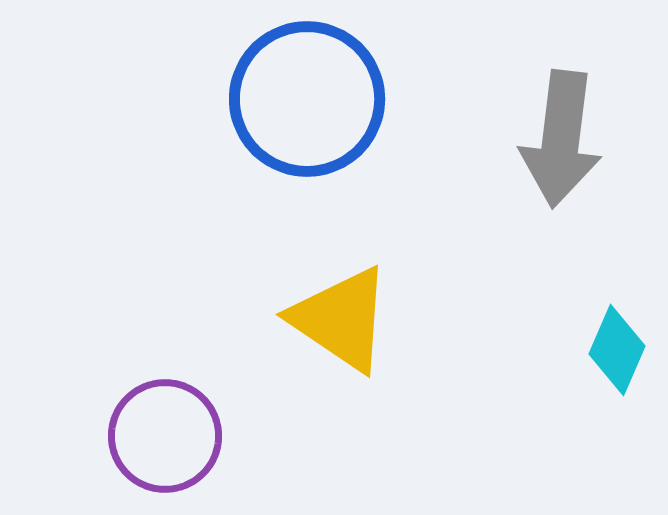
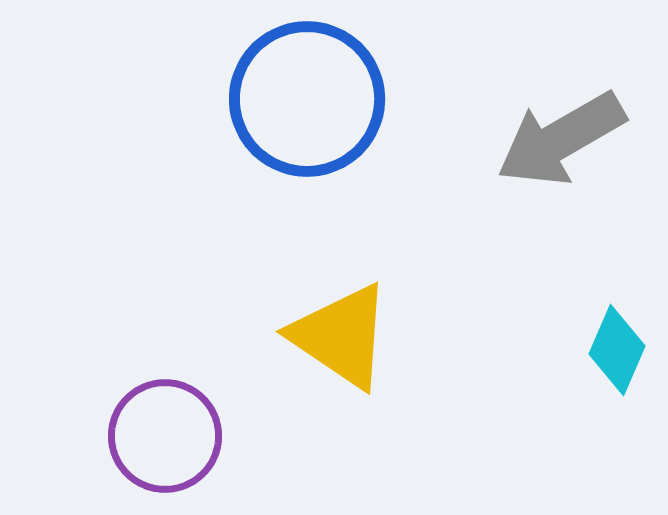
gray arrow: rotated 53 degrees clockwise
yellow triangle: moved 17 px down
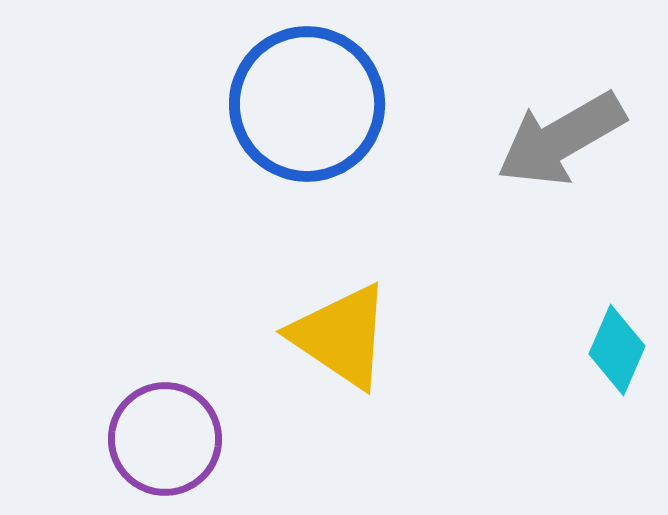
blue circle: moved 5 px down
purple circle: moved 3 px down
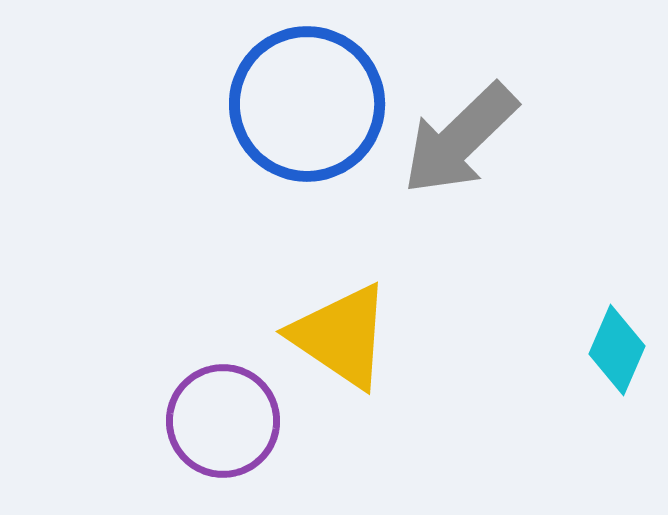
gray arrow: moved 101 px left; rotated 14 degrees counterclockwise
purple circle: moved 58 px right, 18 px up
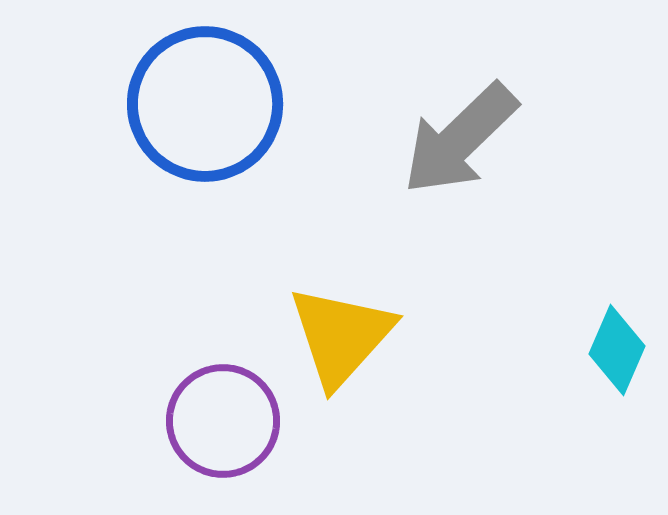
blue circle: moved 102 px left
yellow triangle: rotated 38 degrees clockwise
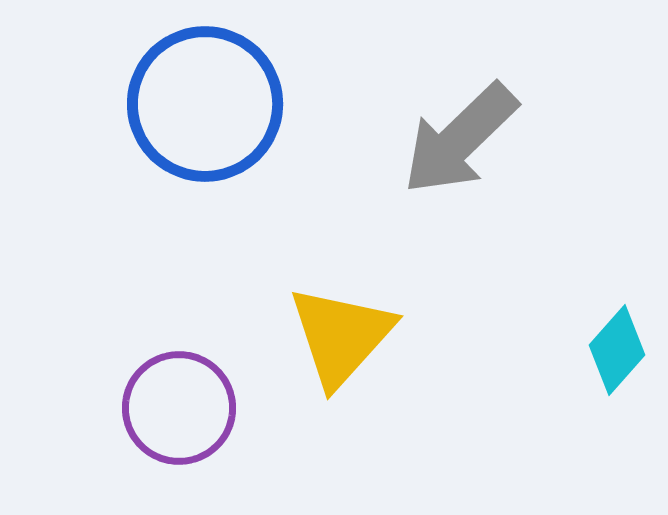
cyan diamond: rotated 18 degrees clockwise
purple circle: moved 44 px left, 13 px up
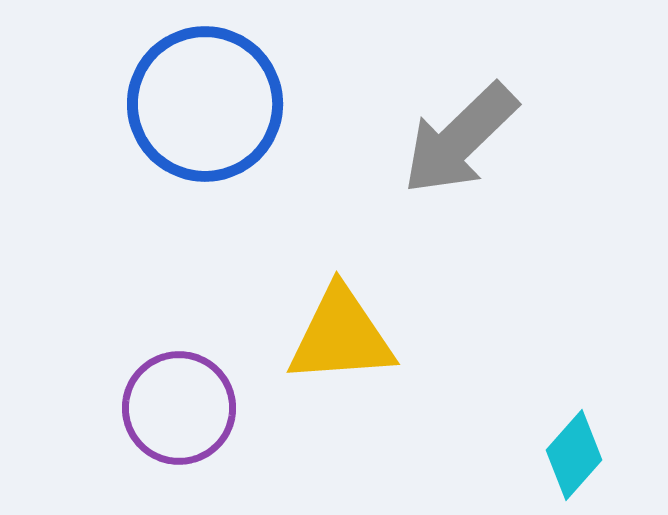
yellow triangle: rotated 44 degrees clockwise
cyan diamond: moved 43 px left, 105 px down
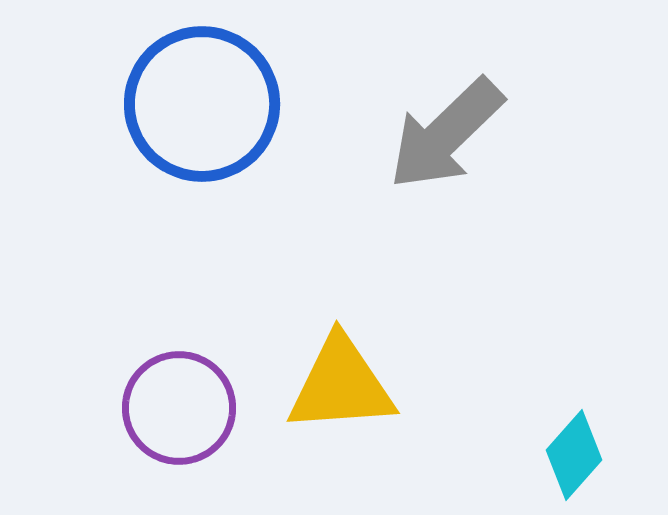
blue circle: moved 3 px left
gray arrow: moved 14 px left, 5 px up
yellow triangle: moved 49 px down
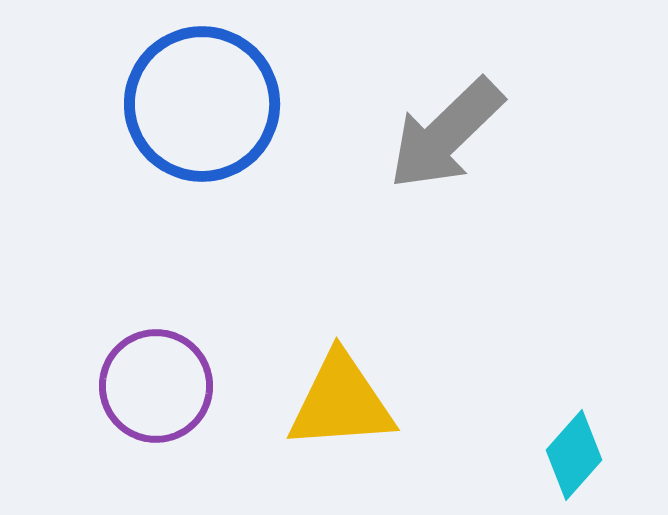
yellow triangle: moved 17 px down
purple circle: moved 23 px left, 22 px up
